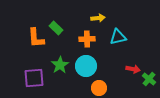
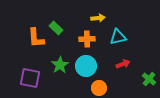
red arrow: moved 10 px left, 5 px up; rotated 32 degrees counterclockwise
purple square: moved 4 px left; rotated 15 degrees clockwise
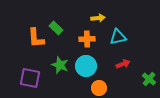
green star: rotated 18 degrees counterclockwise
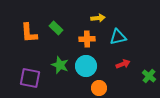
orange L-shape: moved 7 px left, 5 px up
green cross: moved 3 px up
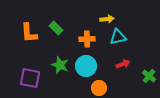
yellow arrow: moved 9 px right, 1 px down
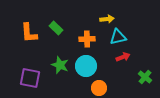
red arrow: moved 7 px up
green cross: moved 4 px left, 1 px down
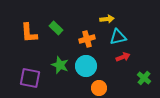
orange cross: rotated 14 degrees counterclockwise
green cross: moved 1 px left, 1 px down
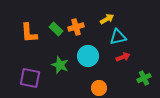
yellow arrow: rotated 24 degrees counterclockwise
green rectangle: moved 1 px down
orange cross: moved 11 px left, 12 px up
cyan circle: moved 2 px right, 10 px up
green cross: rotated 24 degrees clockwise
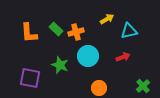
orange cross: moved 5 px down
cyan triangle: moved 11 px right, 6 px up
green cross: moved 1 px left, 8 px down; rotated 16 degrees counterclockwise
